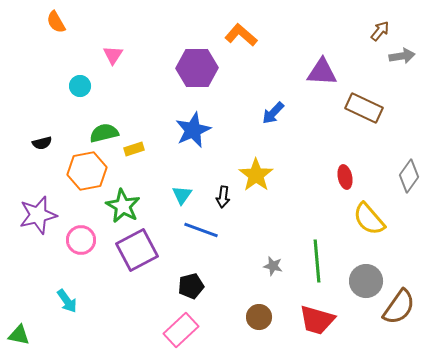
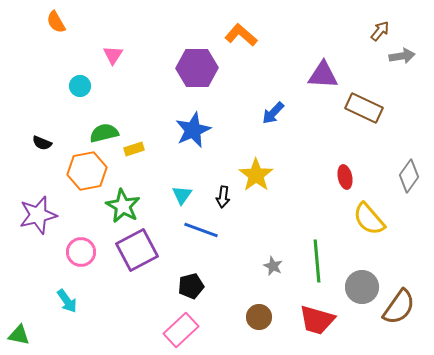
purple triangle: moved 1 px right, 3 px down
black semicircle: rotated 36 degrees clockwise
pink circle: moved 12 px down
gray star: rotated 12 degrees clockwise
gray circle: moved 4 px left, 6 px down
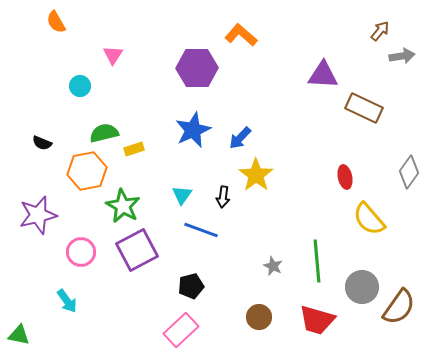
blue arrow: moved 33 px left, 25 px down
gray diamond: moved 4 px up
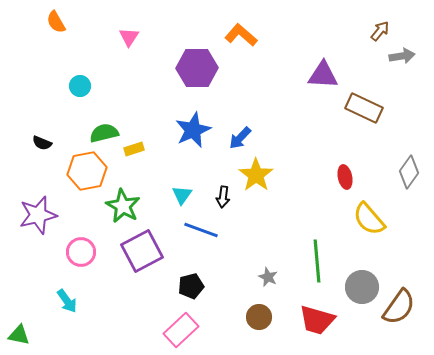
pink triangle: moved 16 px right, 18 px up
purple square: moved 5 px right, 1 px down
gray star: moved 5 px left, 11 px down
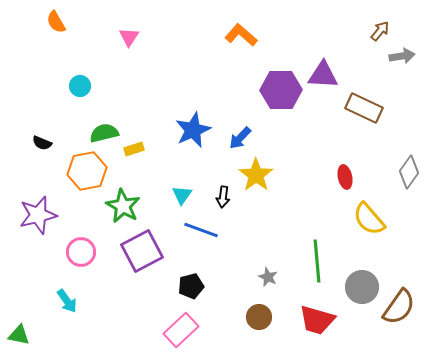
purple hexagon: moved 84 px right, 22 px down
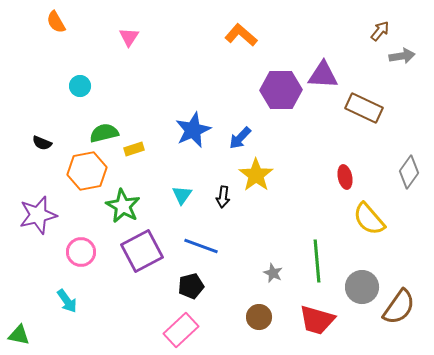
blue line: moved 16 px down
gray star: moved 5 px right, 4 px up
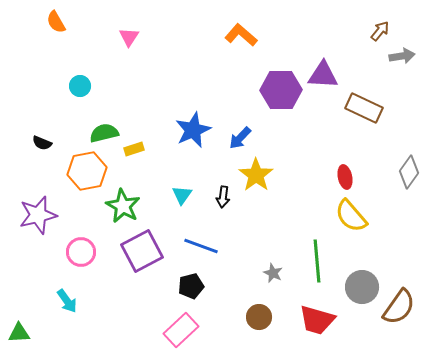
yellow semicircle: moved 18 px left, 3 px up
green triangle: moved 2 px up; rotated 15 degrees counterclockwise
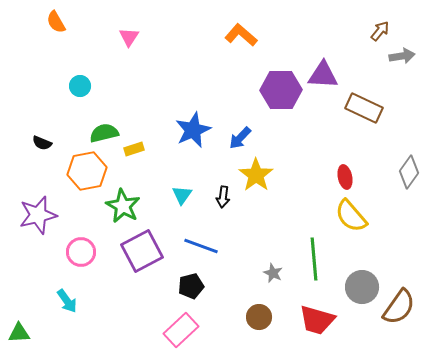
green line: moved 3 px left, 2 px up
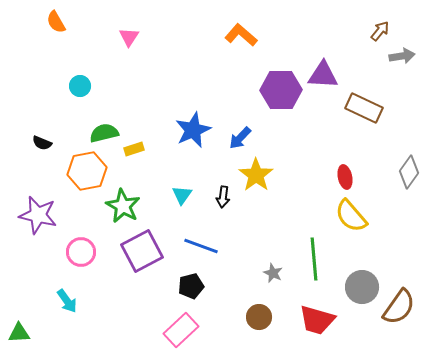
purple star: rotated 27 degrees clockwise
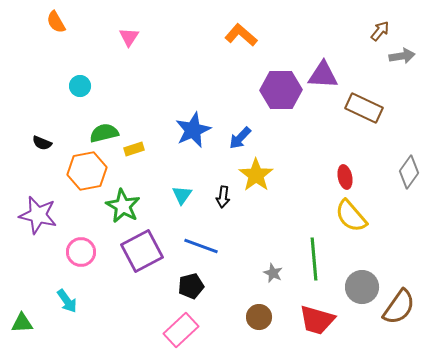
green triangle: moved 3 px right, 10 px up
